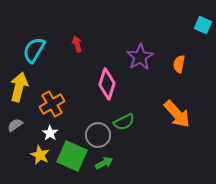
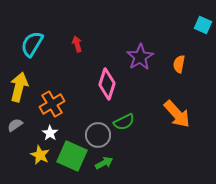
cyan semicircle: moved 2 px left, 6 px up
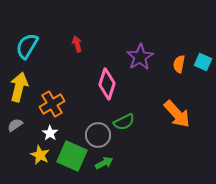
cyan square: moved 37 px down
cyan semicircle: moved 5 px left, 2 px down
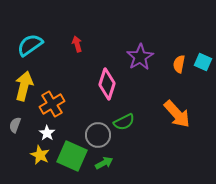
cyan semicircle: moved 3 px right, 1 px up; rotated 24 degrees clockwise
yellow arrow: moved 5 px right, 1 px up
gray semicircle: rotated 35 degrees counterclockwise
white star: moved 3 px left
